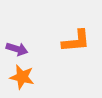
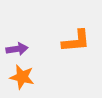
purple arrow: rotated 25 degrees counterclockwise
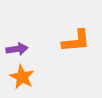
orange star: rotated 15 degrees clockwise
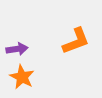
orange L-shape: rotated 16 degrees counterclockwise
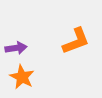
purple arrow: moved 1 px left, 1 px up
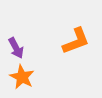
purple arrow: rotated 70 degrees clockwise
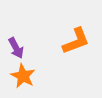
orange star: moved 1 px right, 1 px up
